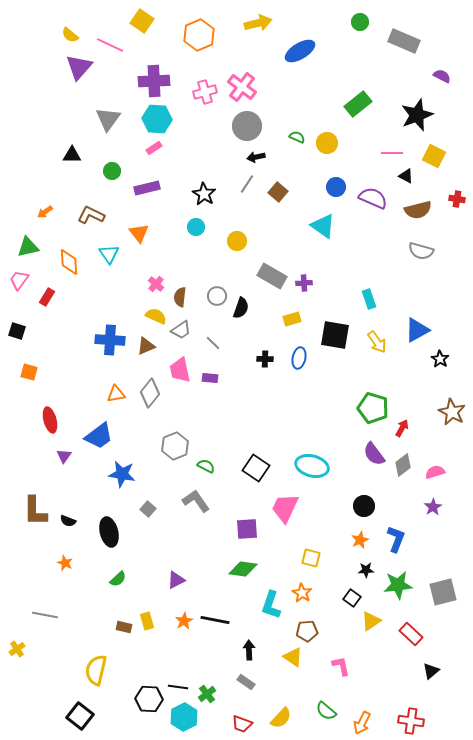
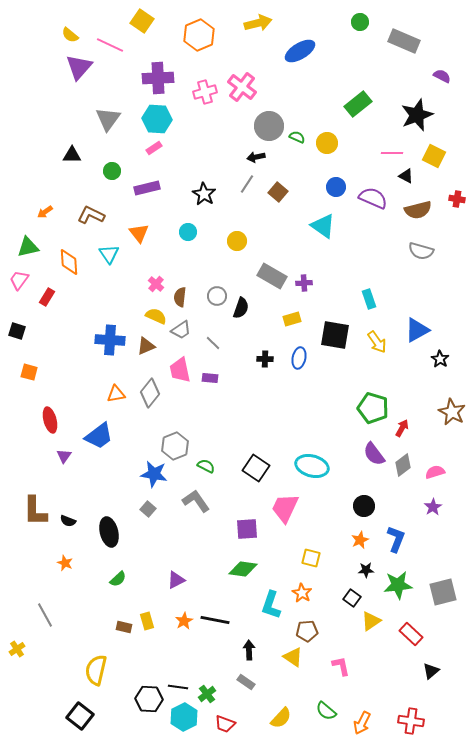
purple cross at (154, 81): moved 4 px right, 3 px up
gray circle at (247, 126): moved 22 px right
cyan circle at (196, 227): moved 8 px left, 5 px down
blue star at (122, 474): moved 32 px right
gray line at (45, 615): rotated 50 degrees clockwise
red trapezoid at (242, 724): moved 17 px left
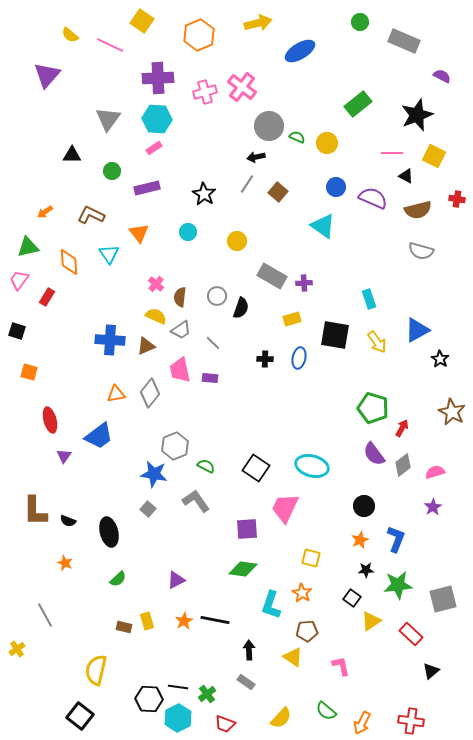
purple triangle at (79, 67): moved 32 px left, 8 px down
gray square at (443, 592): moved 7 px down
cyan hexagon at (184, 717): moved 6 px left, 1 px down
